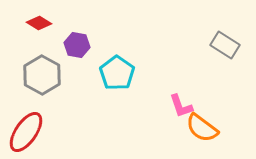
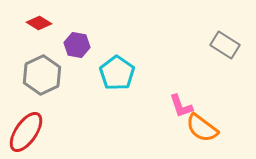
gray hexagon: rotated 6 degrees clockwise
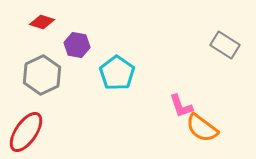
red diamond: moved 3 px right, 1 px up; rotated 15 degrees counterclockwise
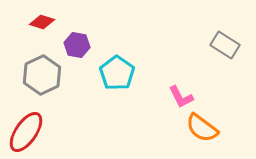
pink L-shape: moved 9 px up; rotated 8 degrees counterclockwise
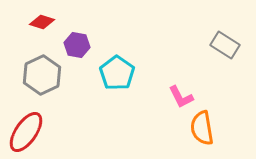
orange semicircle: rotated 44 degrees clockwise
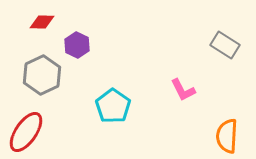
red diamond: rotated 15 degrees counterclockwise
purple hexagon: rotated 15 degrees clockwise
cyan pentagon: moved 4 px left, 33 px down
pink L-shape: moved 2 px right, 7 px up
orange semicircle: moved 25 px right, 8 px down; rotated 12 degrees clockwise
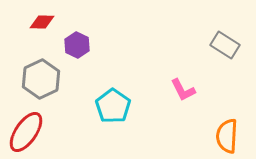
gray hexagon: moved 1 px left, 4 px down
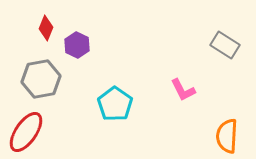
red diamond: moved 4 px right, 6 px down; rotated 70 degrees counterclockwise
gray hexagon: rotated 15 degrees clockwise
cyan pentagon: moved 2 px right, 2 px up
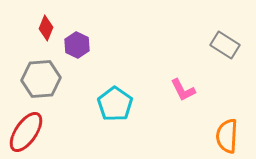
gray hexagon: rotated 6 degrees clockwise
